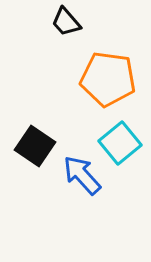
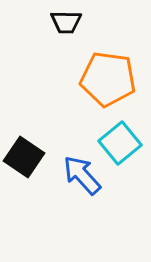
black trapezoid: rotated 48 degrees counterclockwise
black square: moved 11 px left, 11 px down
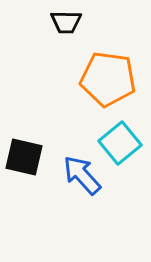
black square: rotated 21 degrees counterclockwise
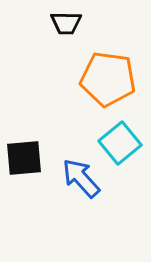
black trapezoid: moved 1 px down
black square: moved 1 px down; rotated 18 degrees counterclockwise
blue arrow: moved 1 px left, 3 px down
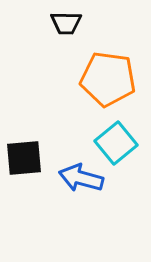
cyan square: moved 4 px left
blue arrow: rotated 33 degrees counterclockwise
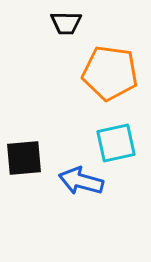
orange pentagon: moved 2 px right, 6 px up
cyan square: rotated 27 degrees clockwise
blue arrow: moved 3 px down
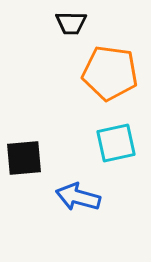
black trapezoid: moved 5 px right
blue arrow: moved 3 px left, 16 px down
